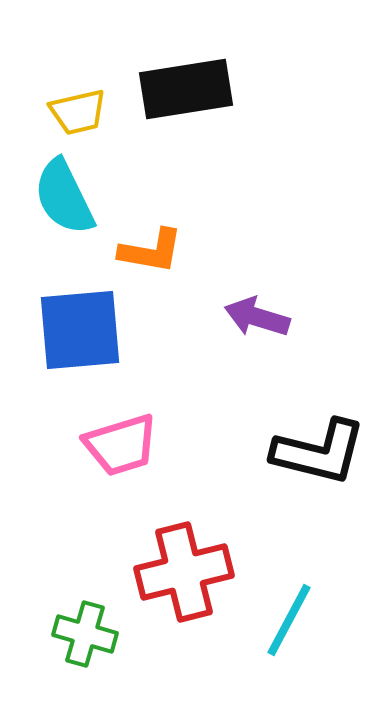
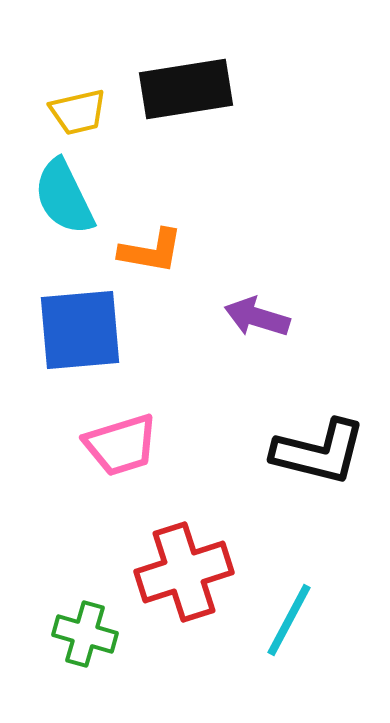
red cross: rotated 4 degrees counterclockwise
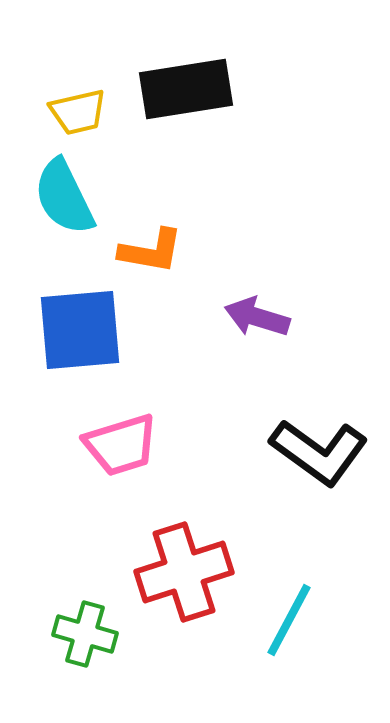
black L-shape: rotated 22 degrees clockwise
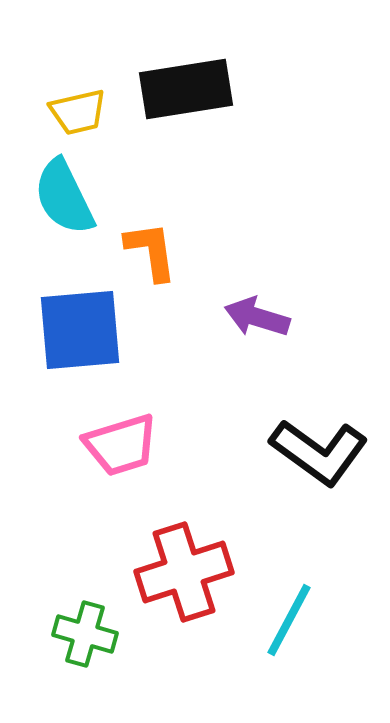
orange L-shape: rotated 108 degrees counterclockwise
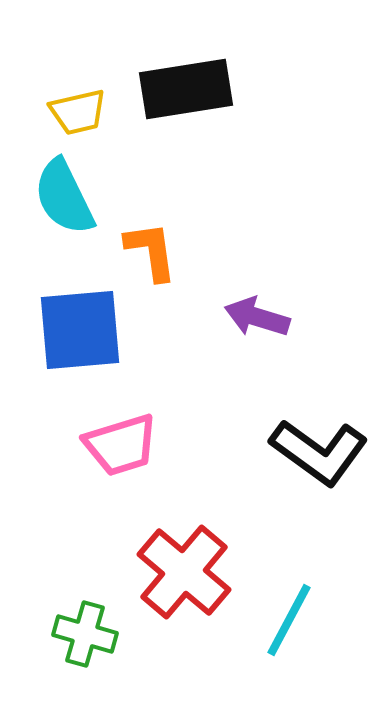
red cross: rotated 32 degrees counterclockwise
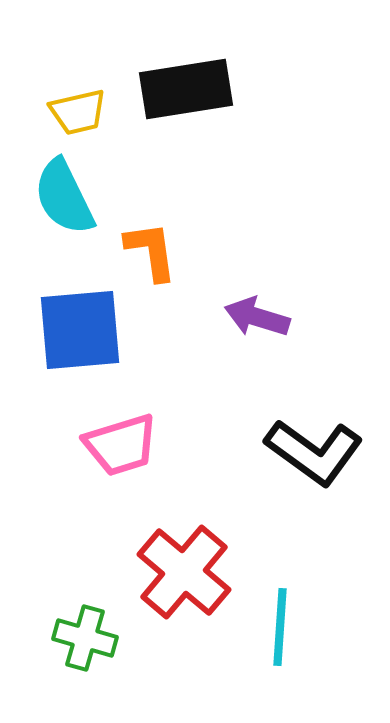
black L-shape: moved 5 px left
cyan line: moved 9 px left, 7 px down; rotated 24 degrees counterclockwise
green cross: moved 4 px down
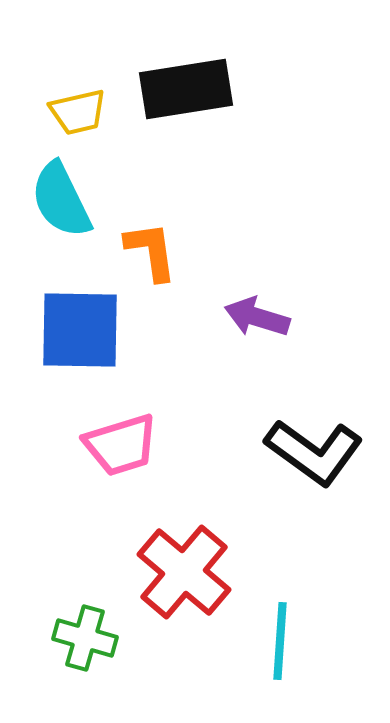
cyan semicircle: moved 3 px left, 3 px down
blue square: rotated 6 degrees clockwise
cyan line: moved 14 px down
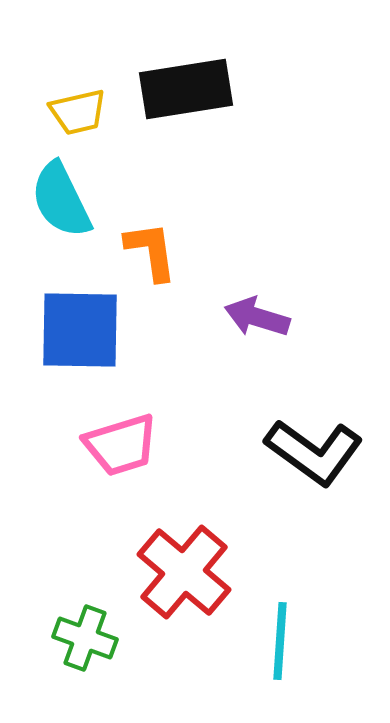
green cross: rotated 4 degrees clockwise
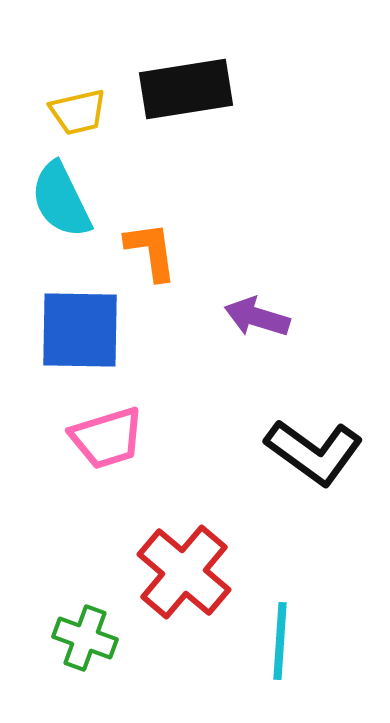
pink trapezoid: moved 14 px left, 7 px up
